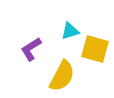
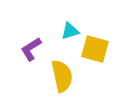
yellow semicircle: rotated 40 degrees counterclockwise
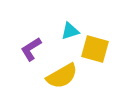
yellow semicircle: rotated 72 degrees clockwise
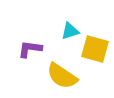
purple L-shape: moved 1 px left; rotated 40 degrees clockwise
yellow semicircle: rotated 64 degrees clockwise
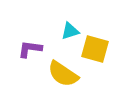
yellow semicircle: moved 1 px right, 2 px up
